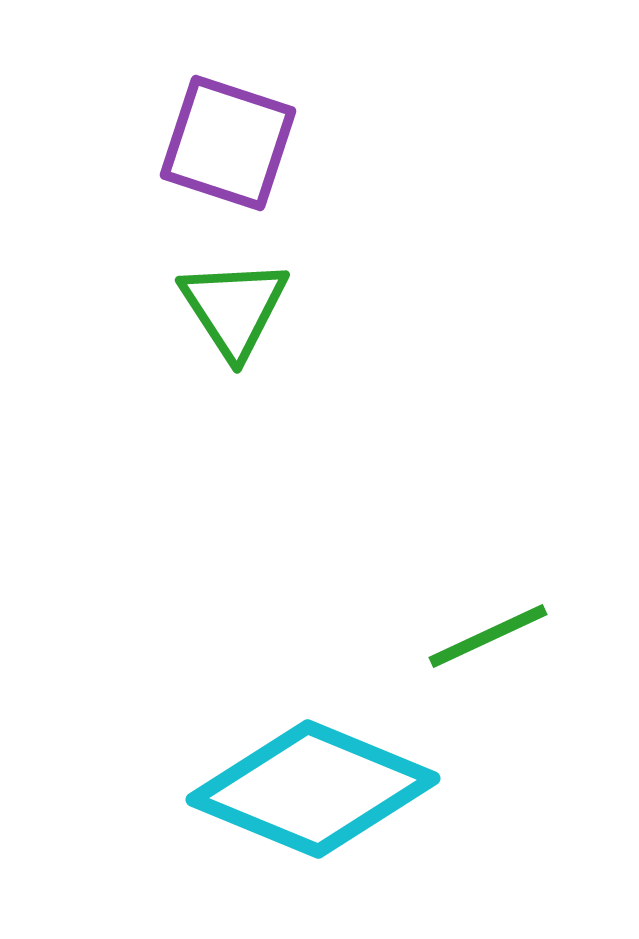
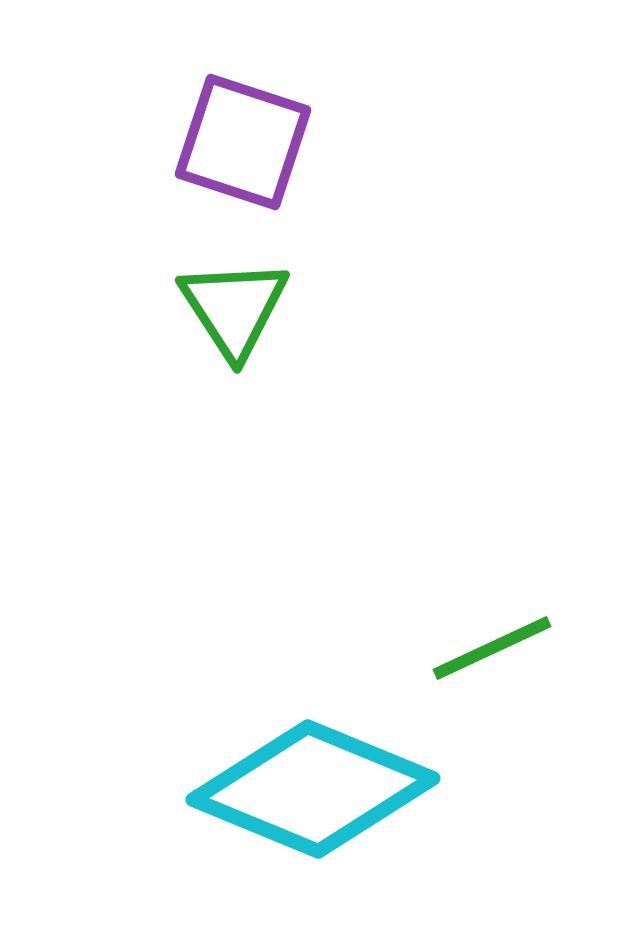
purple square: moved 15 px right, 1 px up
green line: moved 4 px right, 12 px down
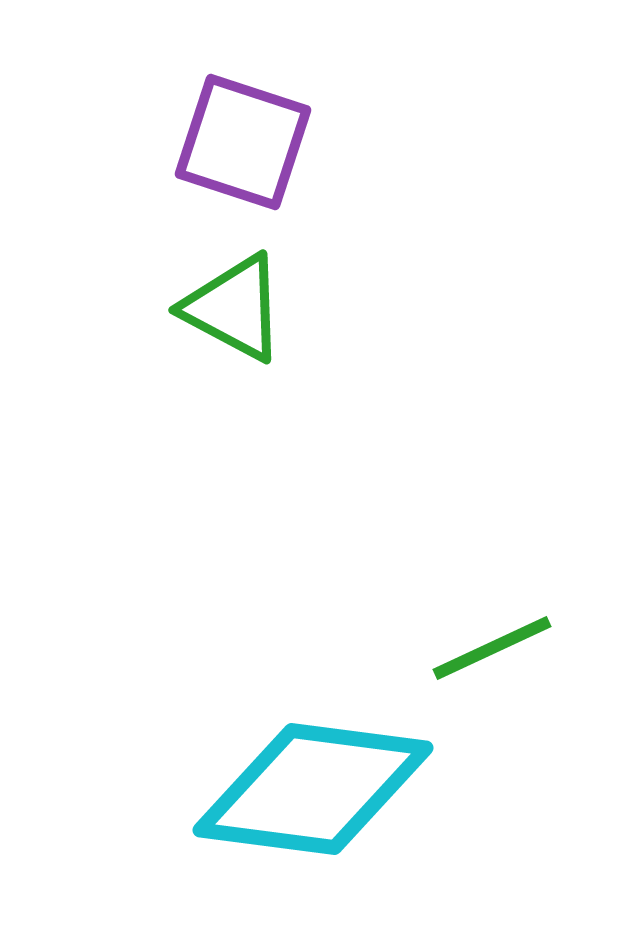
green triangle: rotated 29 degrees counterclockwise
cyan diamond: rotated 15 degrees counterclockwise
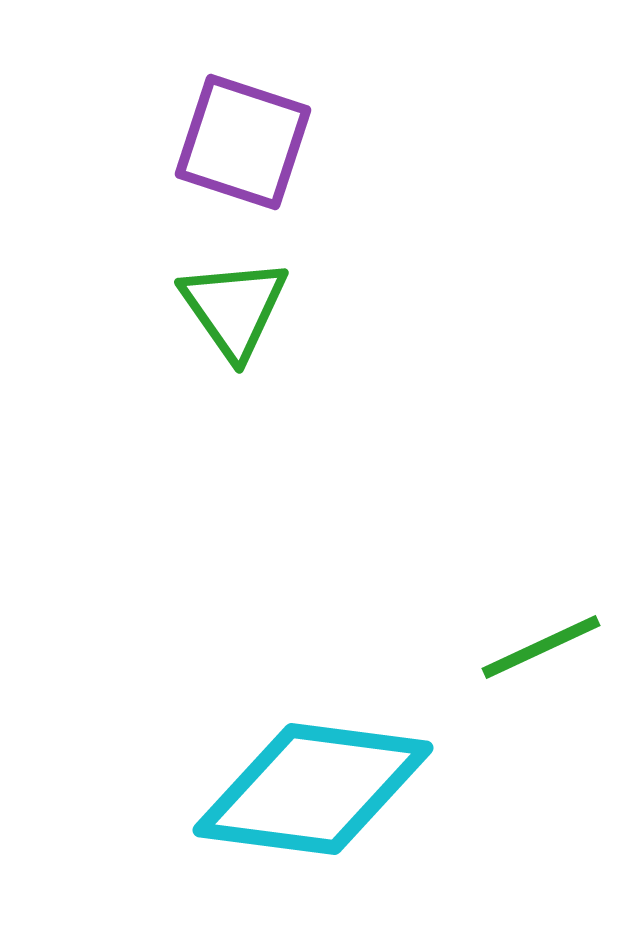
green triangle: rotated 27 degrees clockwise
green line: moved 49 px right, 1 px up
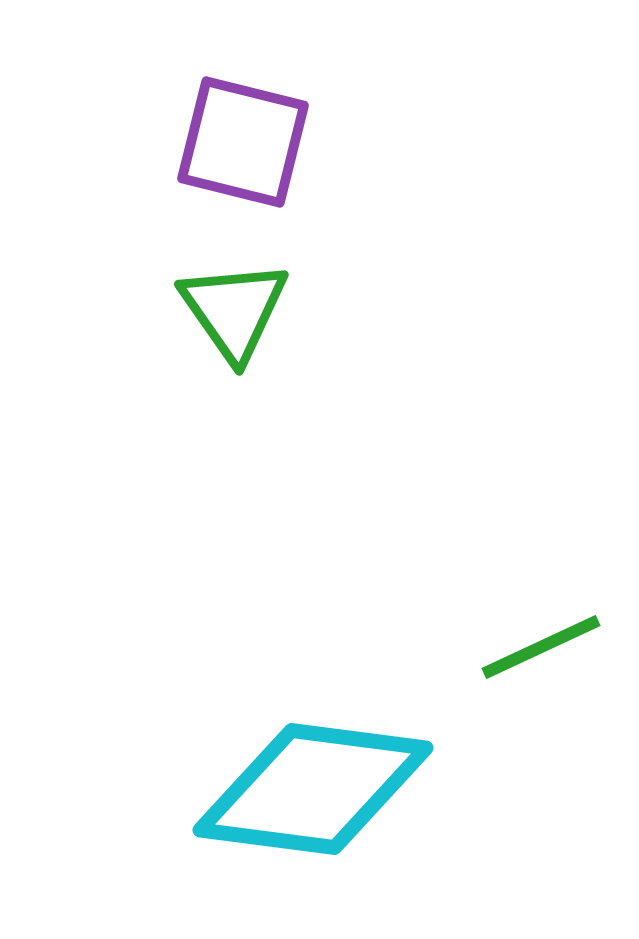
purple square: rotated 4 degrees counterclockwise
green triangle: moved 2 px down
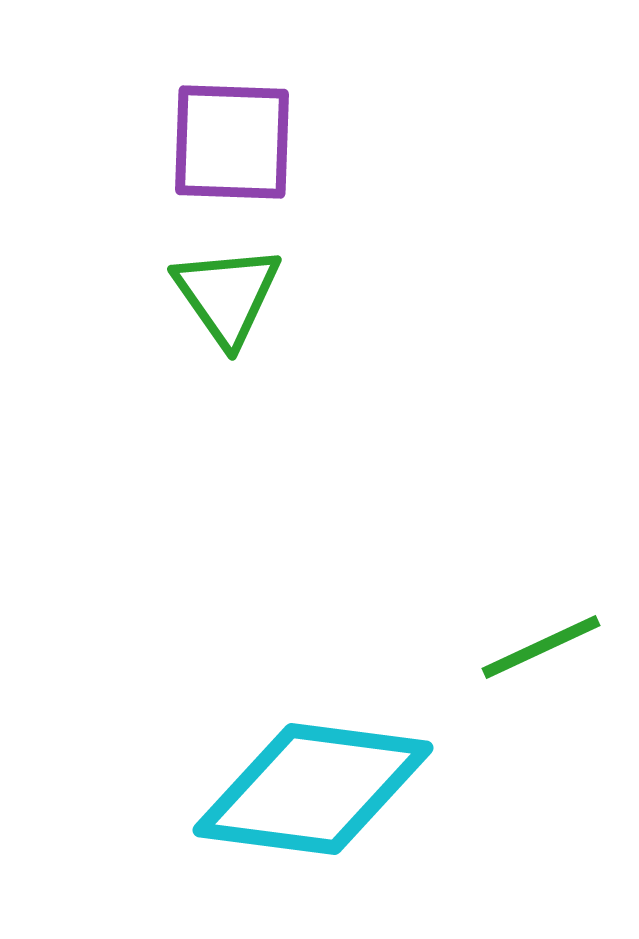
purple square: moved 11 px left; rotated 12 degrees counterclockwise
green triangle: moved 7 px left, 15 px up
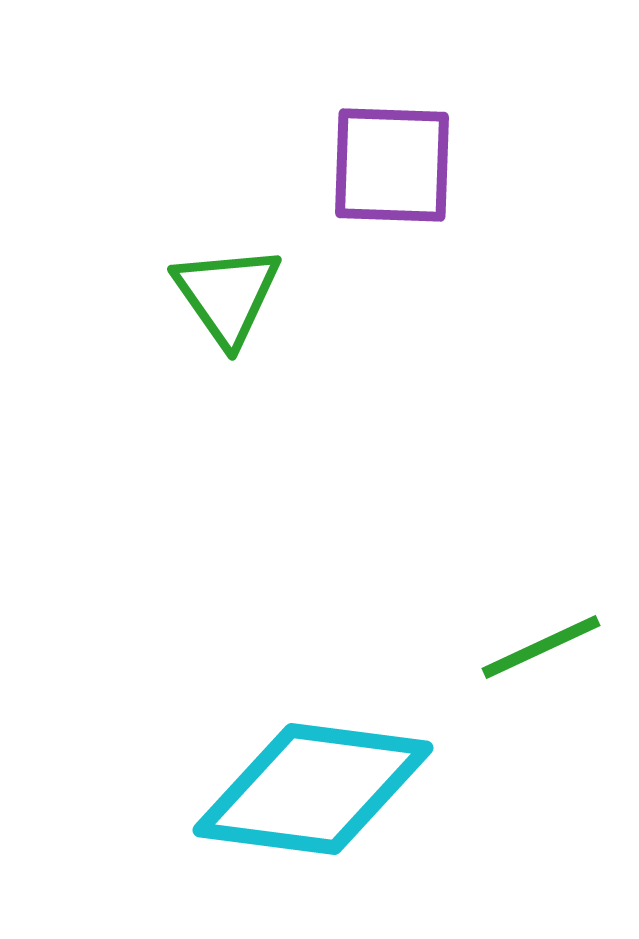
purple square: moved 160 px right, 23 px down
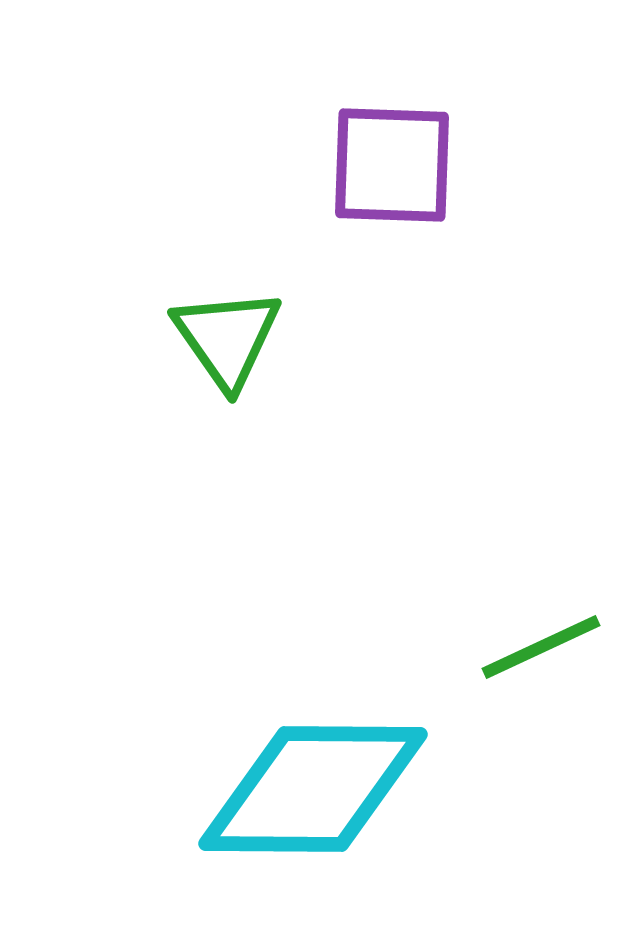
green triangle: moved 43 px down
cyan diamond: rotated 7 degrees counterclockwise
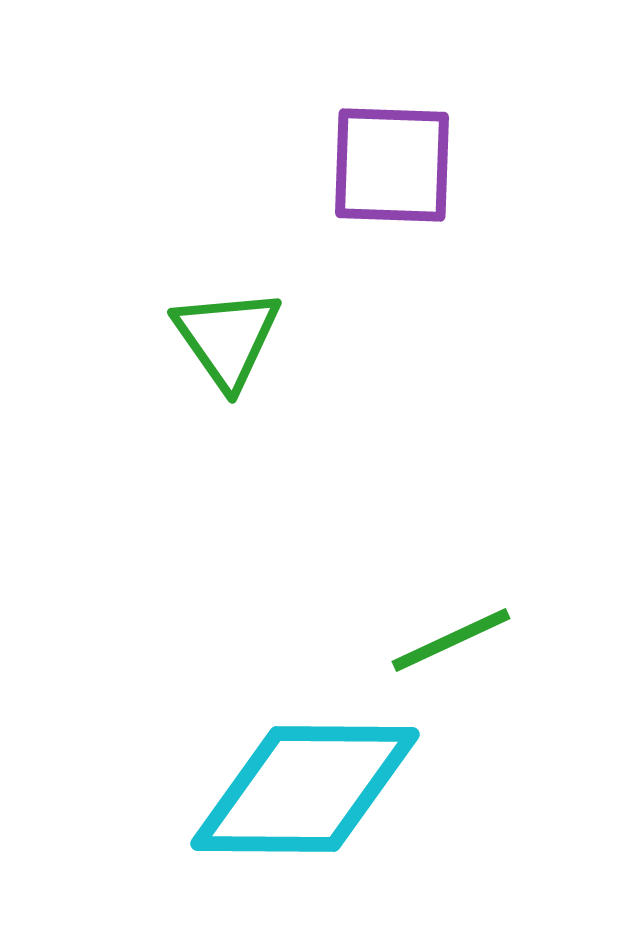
green line: moved 90 px left, 7 px up
cyan diamond: moved 8 px left
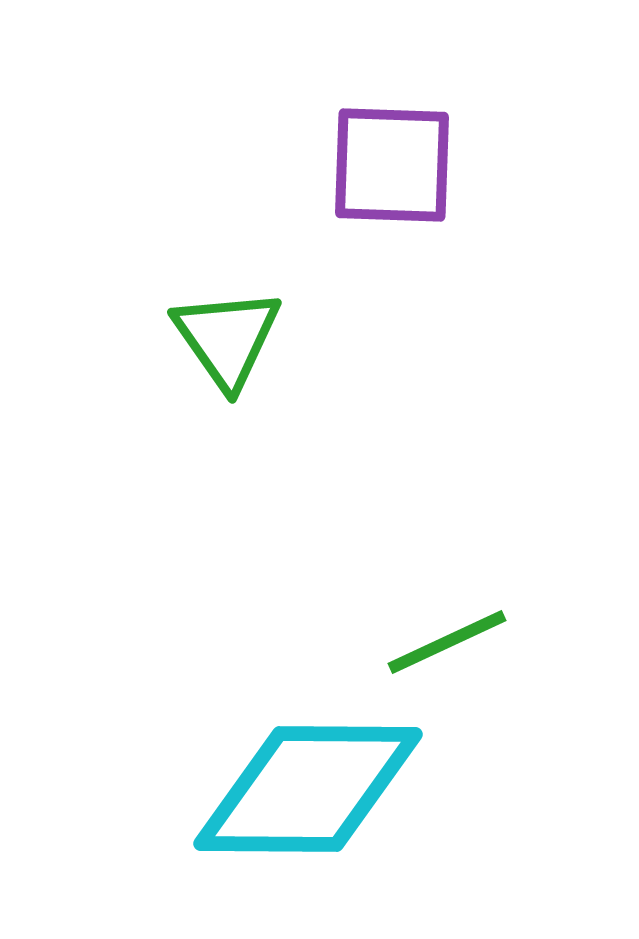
green line: moved 4 px left, 2 px down
cyan diamond: moved 3 px right
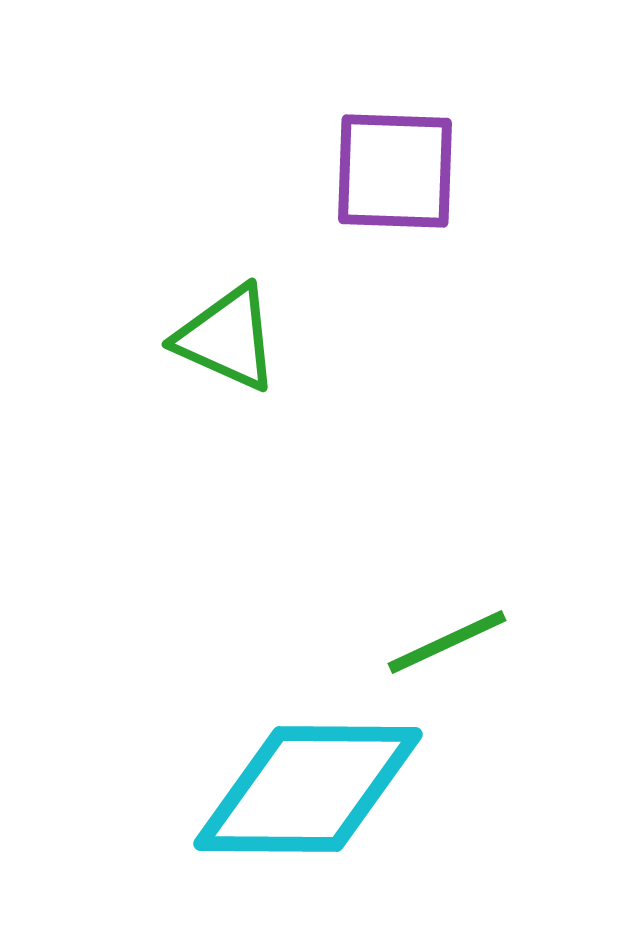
purple square: moved 3 px right, 6 px down
green triangle: rotated 31 degrees counterclockwise
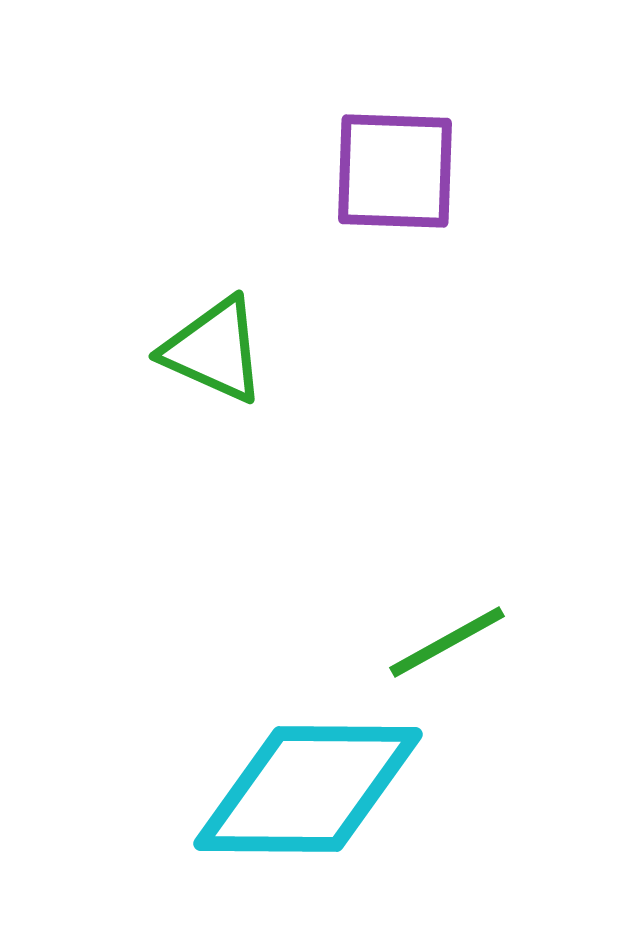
green triangle: moved 13 px left, 12 px down
green line: rotated 4 degrees counterclockwise
